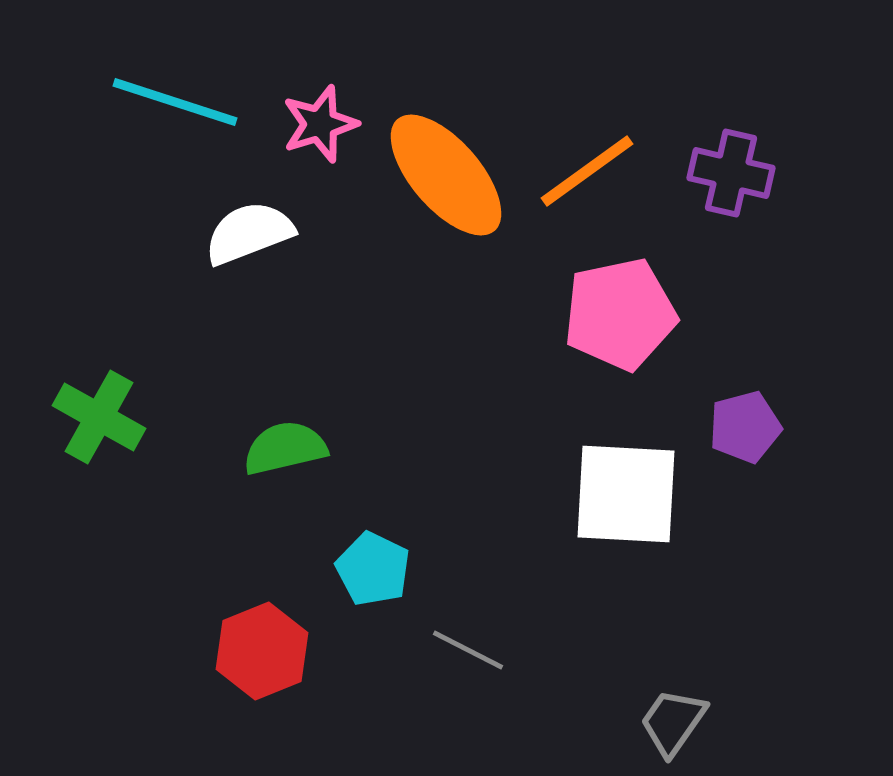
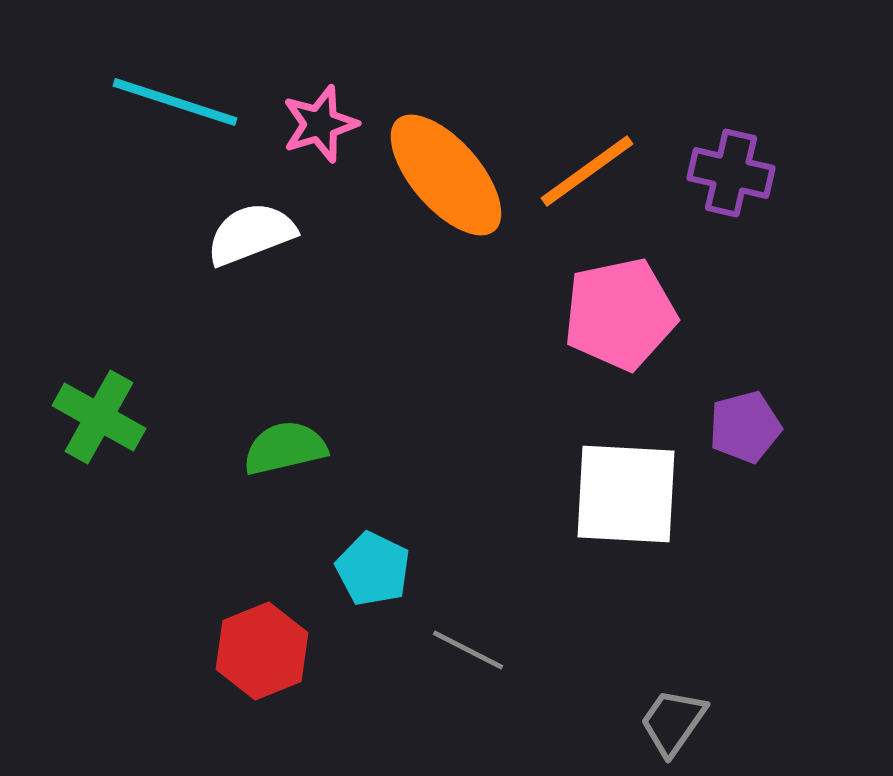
white semicircle: moved 2 px right, 1 px down
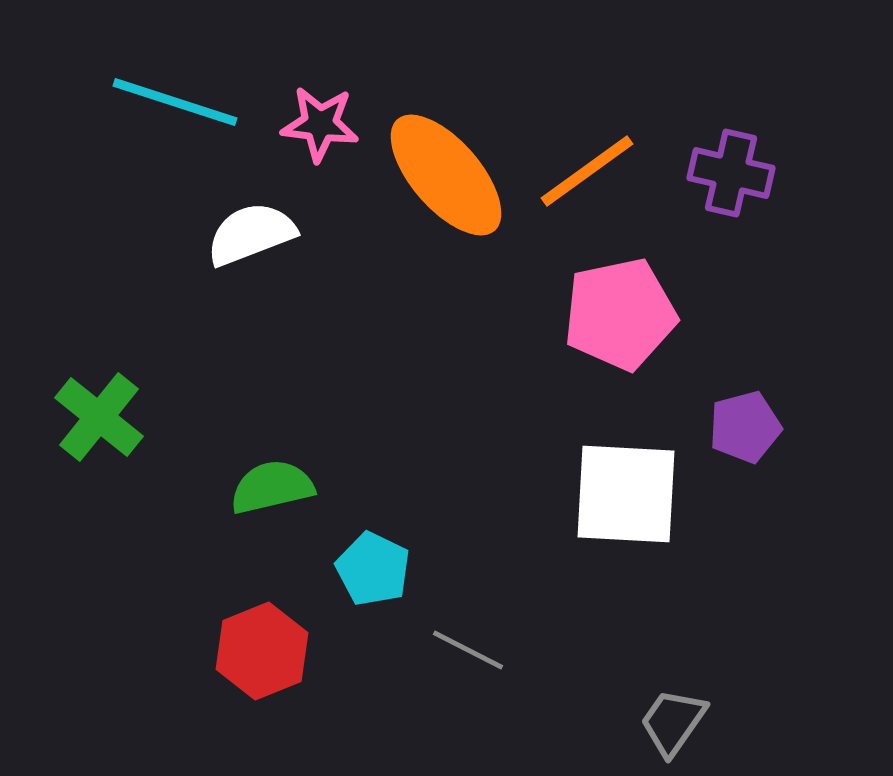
pink star: rotated 24 degrees clockwise
green cross: rotated 10 degrees clockwise
green semicircle: moved 13 px left, 39 px down
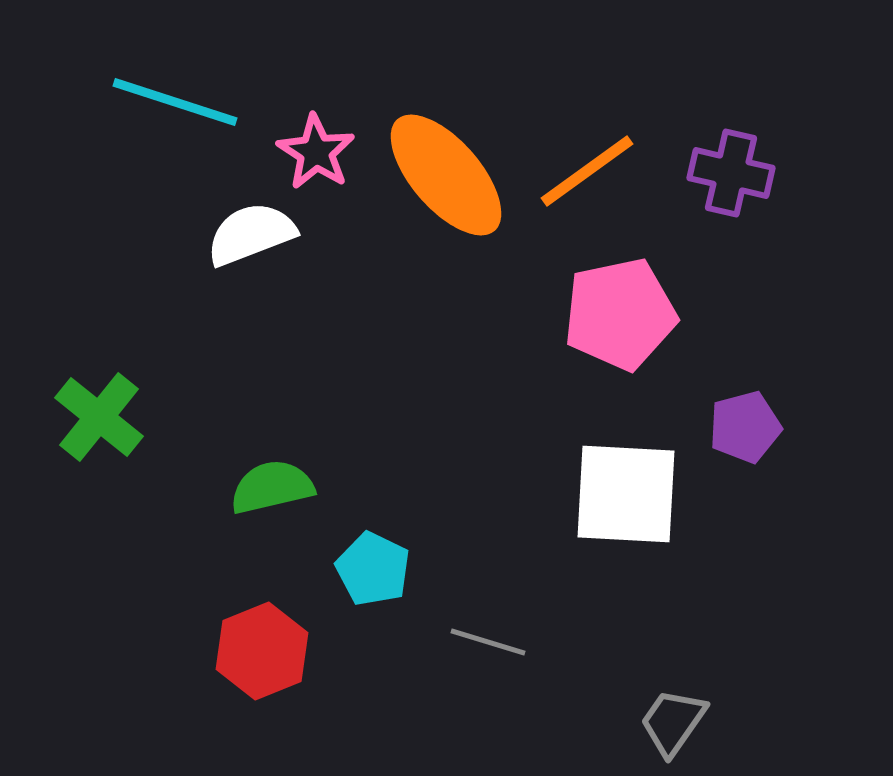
pink star: moved 4 px left, 28 px down; rotated 26 degrees clockwise
gray line: moved 20 px right, 8 px up; rotated 10 degrees counterclockwise
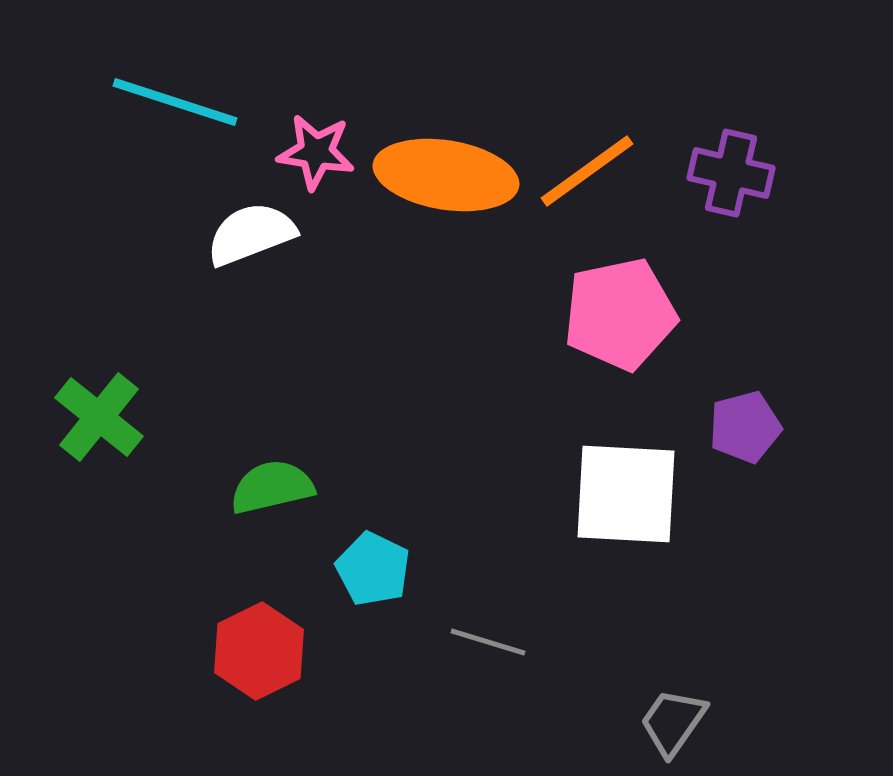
pink star: rotated 24 degrees counterclockwise
orange ellipse: rotated 40 degrees counterclockwise
red hexagon: moved 3 px left; rotated 4 degrees counterclockwise
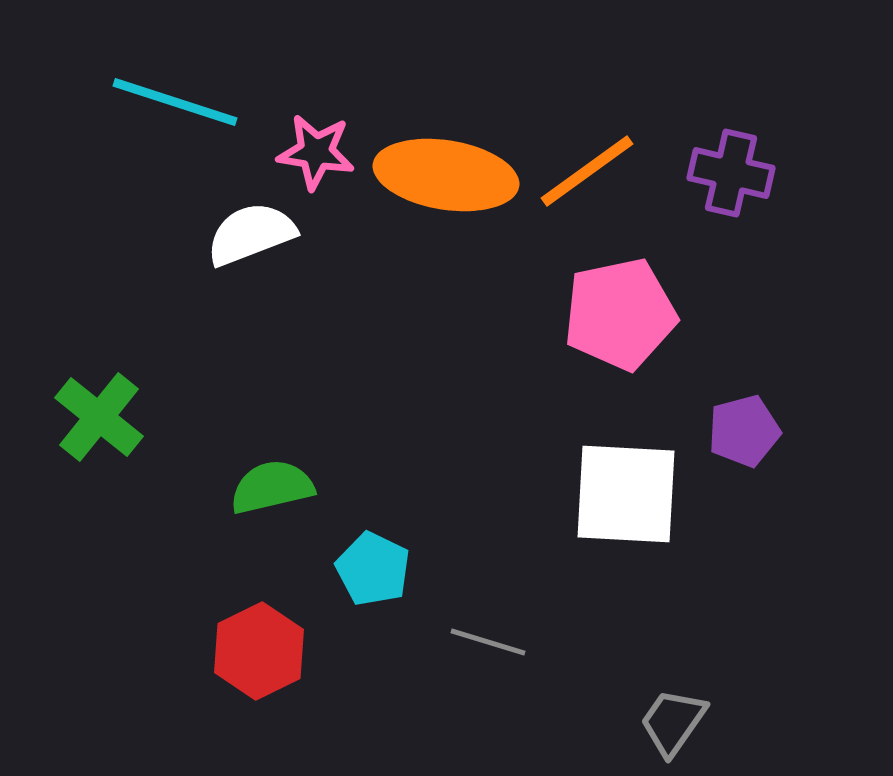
purple pentagon: moved 1 px left, 4 px down
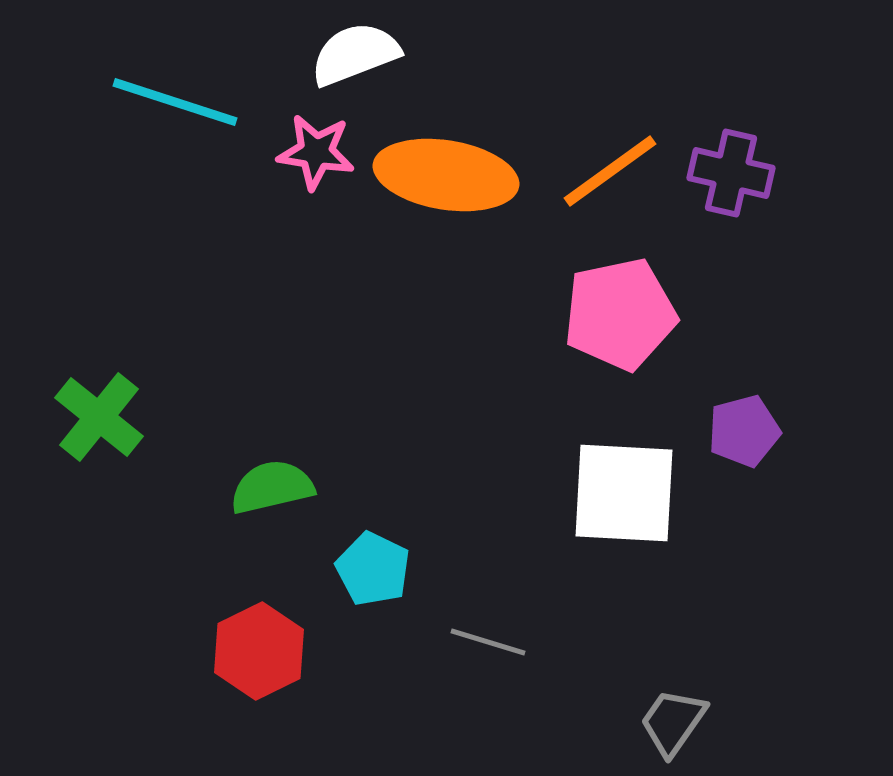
orange line: moved 23 px right
white semicircle: moved 104 px right, 180 px up
white square: moved 2 px left, 1 px up
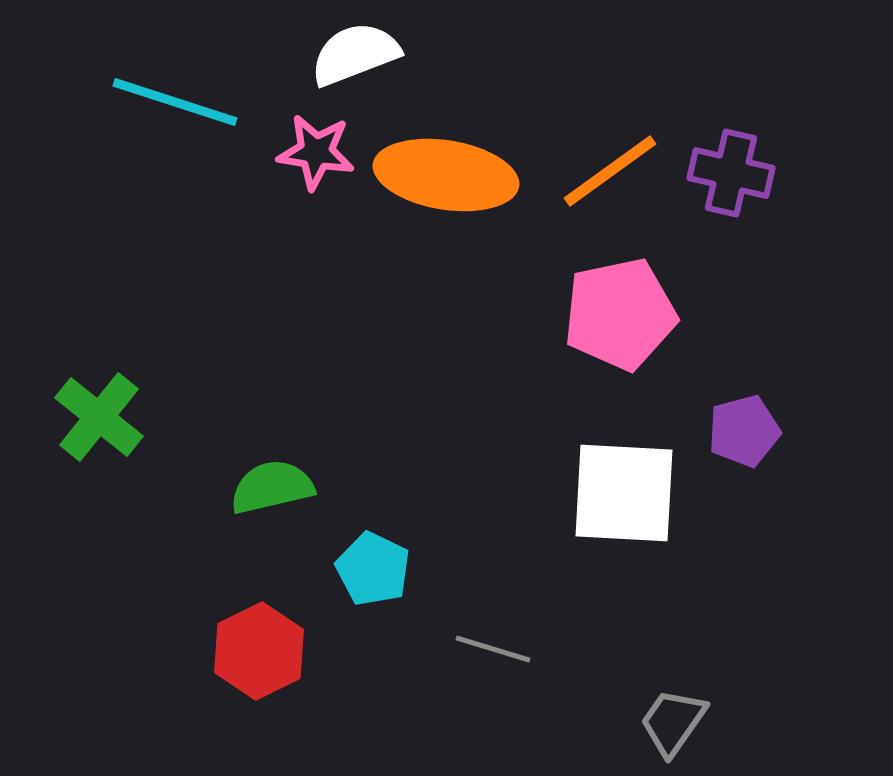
gray line: moved 5 px right, 7 px down
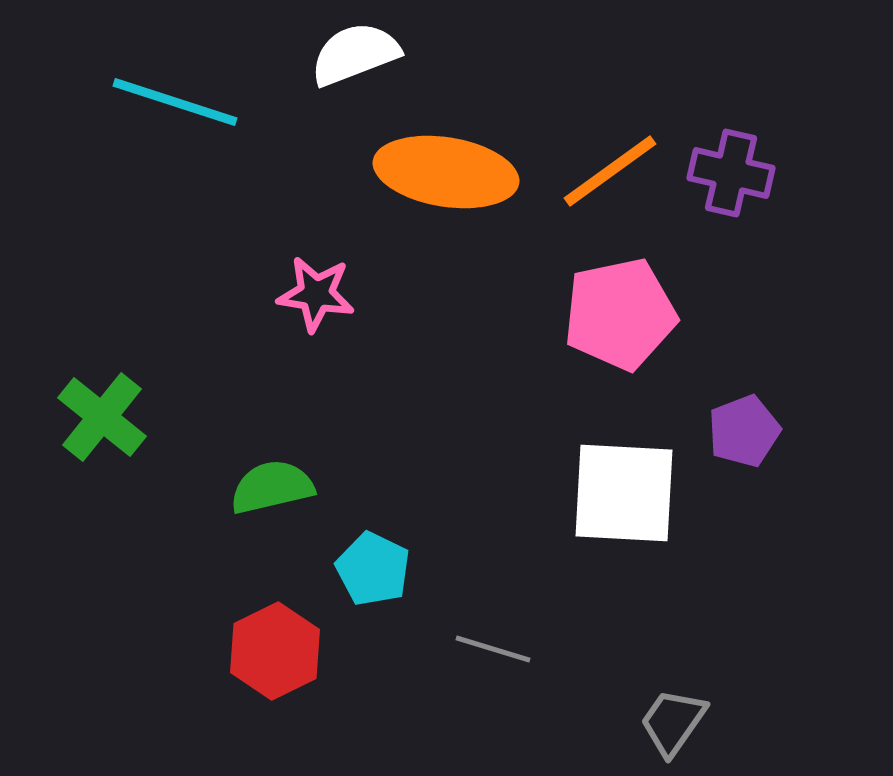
pink star: moved 142 px down
orange ellipse: moved 3 px up
green cross: moved 3 px right
purple pentagon: rotated 6 degrees counterclockwise
red hexagon: moved 16 px right
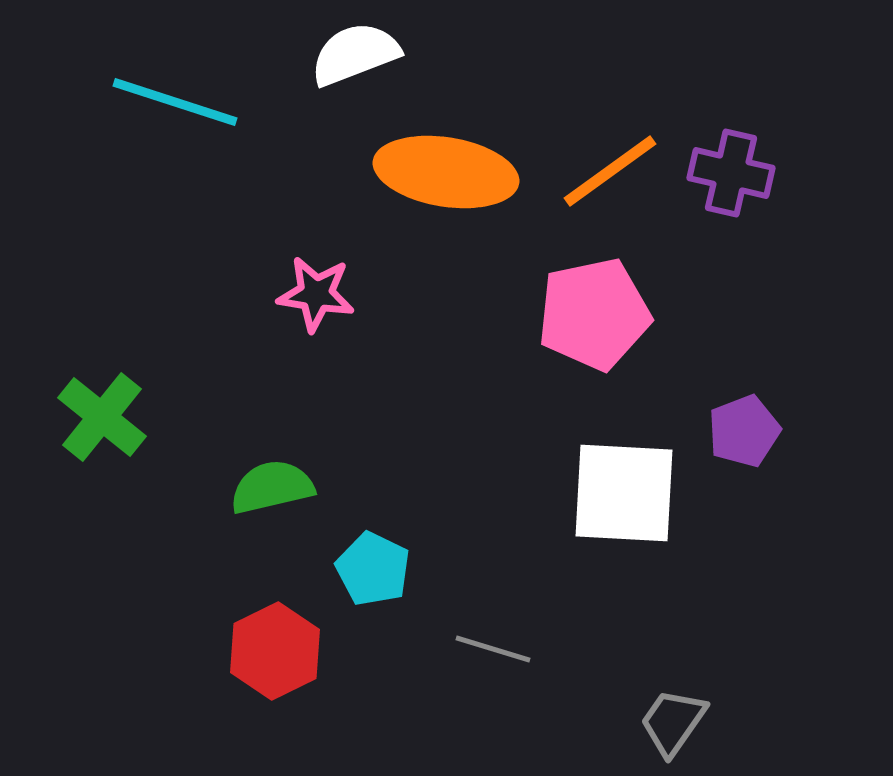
pink pentagon: moved 26 px left
